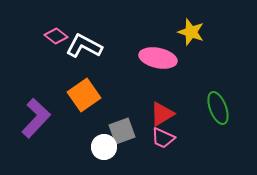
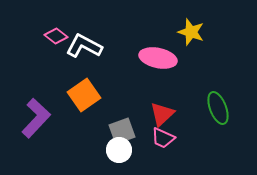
red triangle: rotated 12 degrees counterclockwise
white circle: moved 15 px right, 3 px down
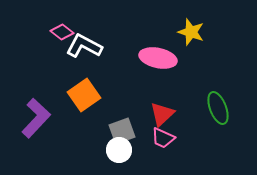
pink diamond: moved 6 px right, 4 px up
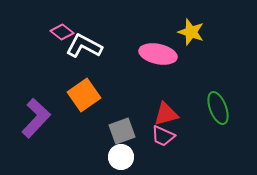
pink ellipse: moved 4 px up
red triangle: moved 4 px right; rotated 28 degrees clockwise
pink trapezoid: moved 2 px up
white circle: moved 2 px right, 7 px down
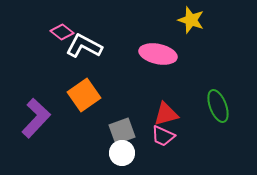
yellow star: moved 12 px up
green ellipse: moved 2 px up
white circle: moved 1 px right, 4 px up
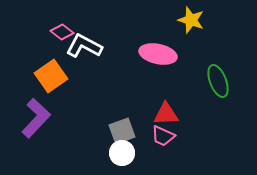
orange square: moved 33 px left, 19 px up
green ellipse: moved 25 px up
red triangle: rotated 12 degrees clockwise
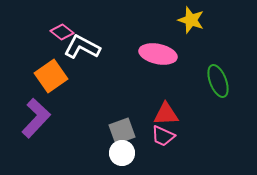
white L-shape: moved 2 px left, 1 px down
